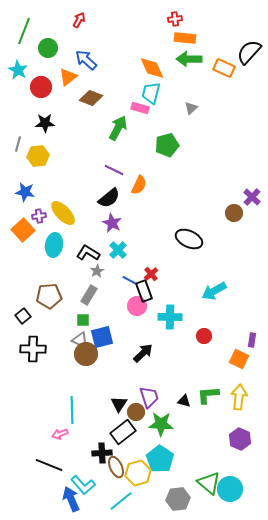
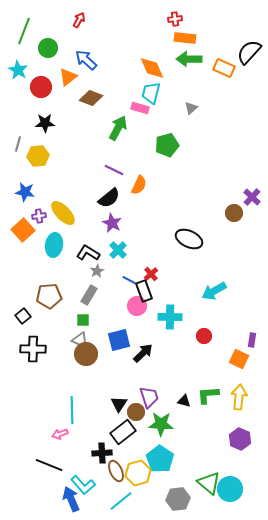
blue square at (102, 337): moved 17 px right, 3 px down
brown ellipse at (116, 467): moved 4 px down
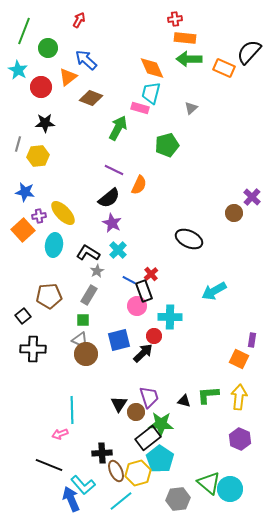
red circle at (204, 336): moved 50 px left
black rectangle at (123, 432): moved 25 px right, 6 px down
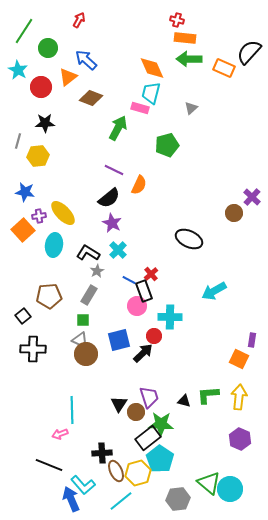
red cross at (175, 19): moved 2 px right, 1 px down; rotated 24 degrees clockwise
green line at (24, 31): rotated 12 degrees clockwise
gray line at (18, 144): moved 3 px up
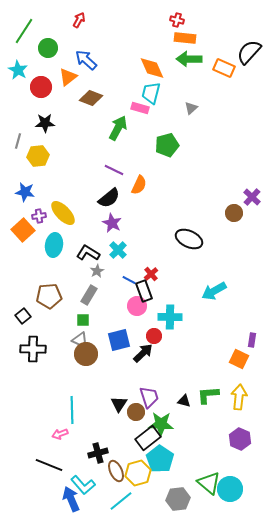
black cross at (102, 453): moved 4 px left; rotated 12 degrees counterclockwise
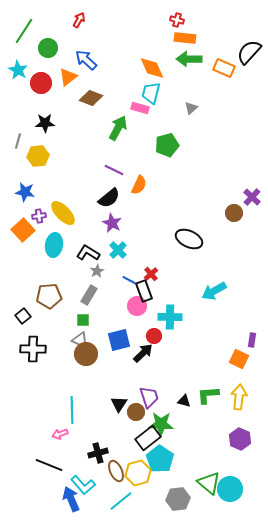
red circle at (41, 87): moved 4 px up
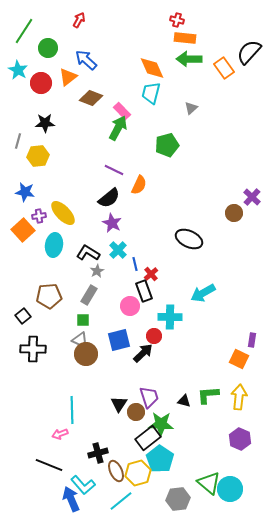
orange rectangle at (224, 68): rotated 30 degrees clockwise
pink rectangle at (140, 108): moved 18 px left, 3 px down; rotated 30 degrees clockwise
blue line at (129, 280): moved 6 px right, 16 px up; rotated 48 degrees clockwise
cyan arrow at (214, 291): moved 11 px left, 2 px down
pink circle at (137, 306): moved 7 px left
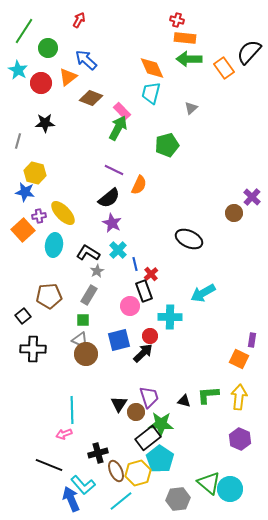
yellow hexagon at (38, 156): moved 3 px left, 17 px down; rotated 20 degrees clockwise
red circle at (154, 336): moved 4 px left
pink arrow at (60, 434): moved 4 px right
